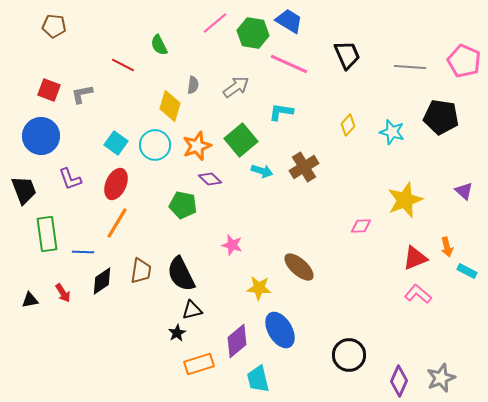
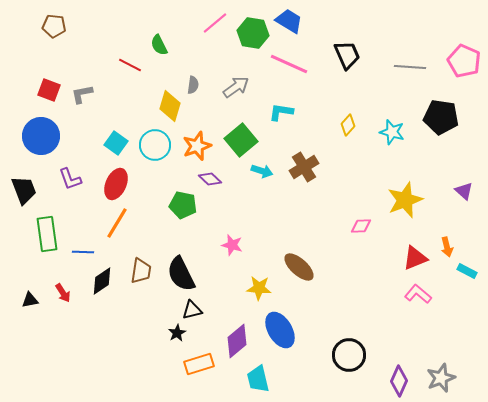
red line at (123, 65): moved 7 px right
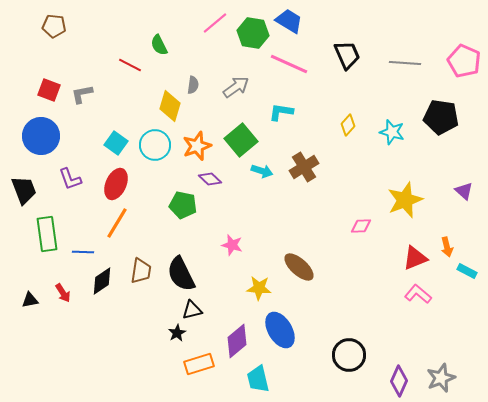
gray line at (410, 67): moved 5 px left, 4 px up
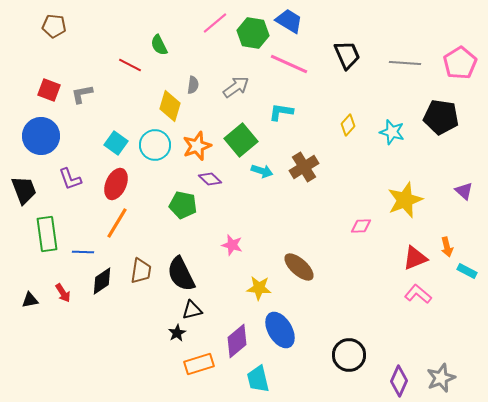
pink pentagon at (464, 61): moved 4 px left, 2 px down; rotated 16 degrees clockwise
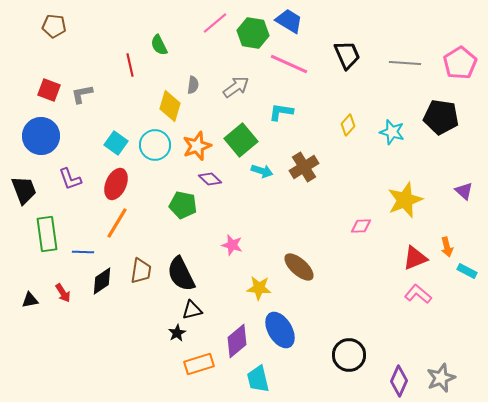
red line at (130, 65): rotated 50 degrees clockwise
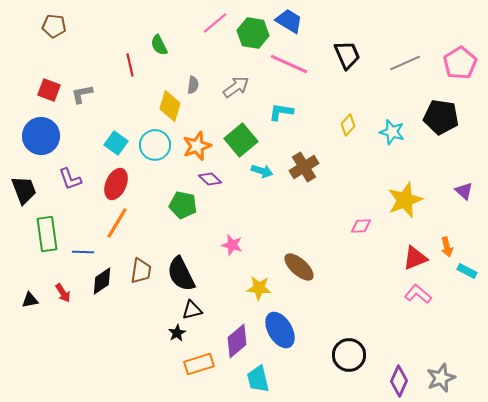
gray line at (405, 63): rotated 28 degrees counterclockwise
